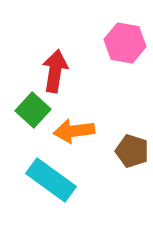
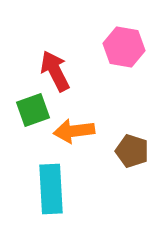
pink hexagon: moved 1 px left, 4 px down
red arrow: rotated 36 degrees counterclockwise
green square: rotated 28 degrees clockwise
cyan rectangle: moved 9 px down; rotated 51 degrees clockwise
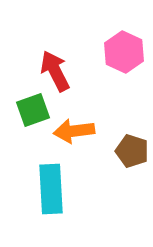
pink hexagon: moved 5 px down; rotated 15 degrees clockwise
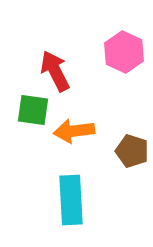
green square: rotated 28 degrees clockwise
cyan rectangle: moved 20 px right, 11 px down
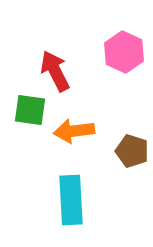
green square: moved 3 px left
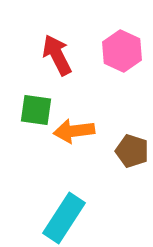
pink hexagon: moved 2 px left, 1 px up
red arrow: moved 2 px right, 16 px up
green square: moved 6 px right
cyan rectangle: moved 7 px left, 18 px down; rotated 36 degrees clockwise
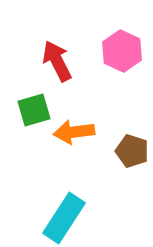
red arrow: moved 6 px down
green square: moved 2 px left; rotated 24 degrees counterclockwise
orange arrow: moved 1 px down
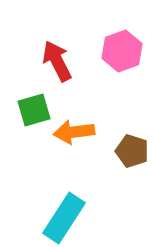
pink hexagon: rotated 15 degrees clockwise
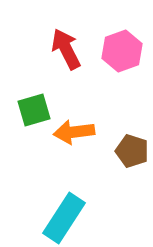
red arrow: moved 9 px right, 12 px up
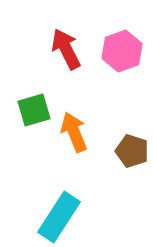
orange arrow: rotated 75 degrees clockwise
cyan rectangle: moved 5 px left, 1 px up
